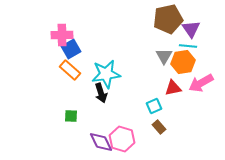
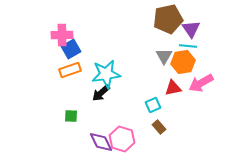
orange rectangle: rotated 60 degrees counterclockwise
black arrow: rotated 66 degrees clockwise
cyan square: moved 1 px left, 1 px up
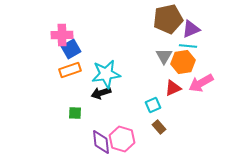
purple triangle: rotated 42 degrees clockwise
red triangle: rotated 12 degrees counterclockwise
black arrow: rotated 24 degrees clockwise
green square: moved 4 px right, 3 px up
purple diamond: rotated 20 degrees clockwise
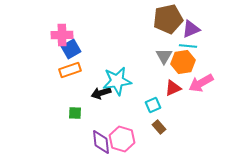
cyan star: moved 11 px right, 7 px down
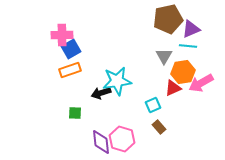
orange hexagon: moved 10 px down
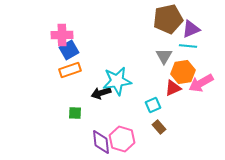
blue square: moved 2 px left, 1 px down
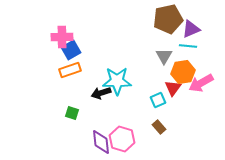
pink cross: moved 2 px down
blue square: moved 2 px right
cyan star: rotated 8 degrees clockwise
red triangle: rotated 30 degrees counterclockwise
cyan square: moved 5 px right, 5 px up
green square: moved 3 px left; rotated 16 degrees clockwise
